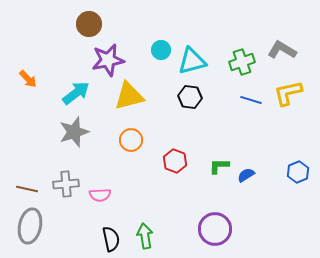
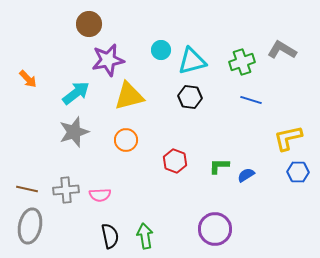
yellow L-shape: moved 45 px down
orange circle: moved 5 px left
blue hexagon: rotated 25 degrees clockwise
gray cross: moved 6 px down
black semicircle: moved 1 px left, 3 px up
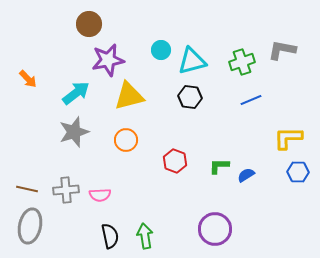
gray L-shape: rotated 20 degrees counterclockwise
blue line: rotated 40 degrees counterclockwise
yellow L-shape: rotated 12 degrees clockwise
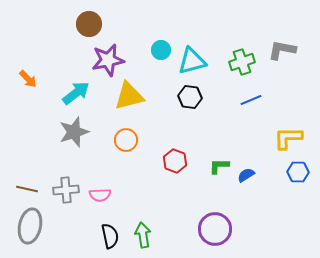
green arrow: moved 2 px left, 1 px up
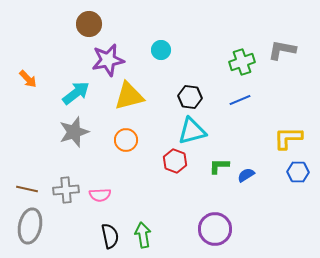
cyan triangle: moved 70 px down
blue line: moved 11 px left
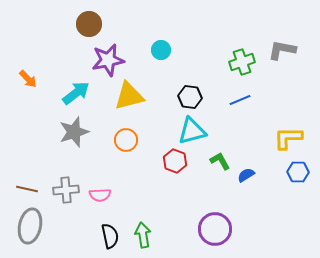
green L-shape: moved 1 px right, 5 px up; rotated 60 degrees clockwise
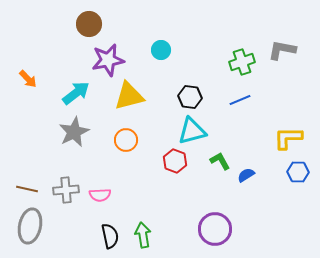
gray star: rotated 8 degrees counterclockwise
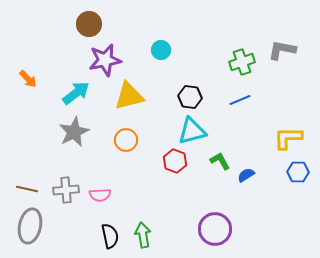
purple star: moved 3 px left
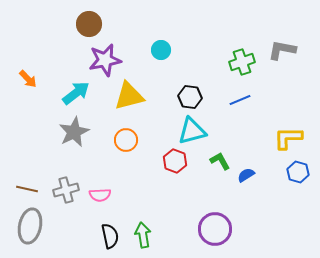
blue hexagon: rotated 15 degrees clockwise
gray cross: rotated 10 degrees counterclockwise
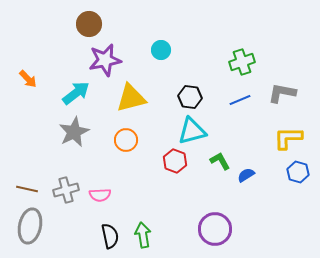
gray L-shape: moved 43 px down
yellow triangle: moved 2 px right, 2 px down
